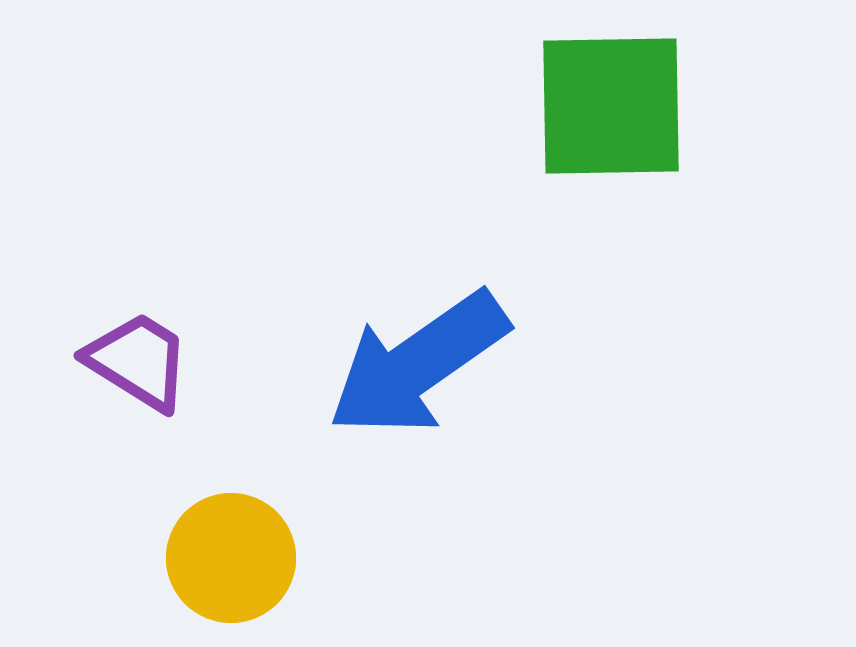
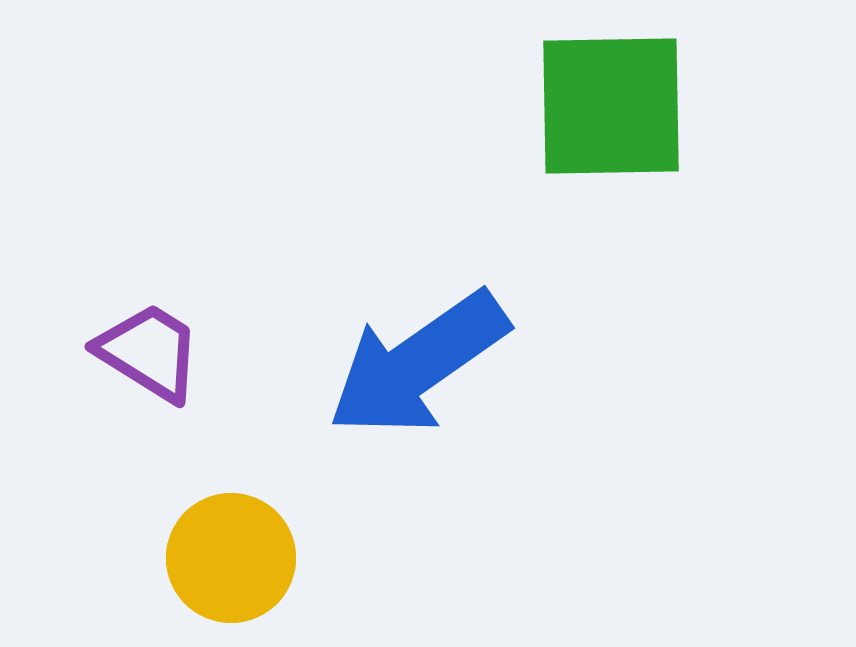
purple trapezoid: moved 11 px right, 9 px up
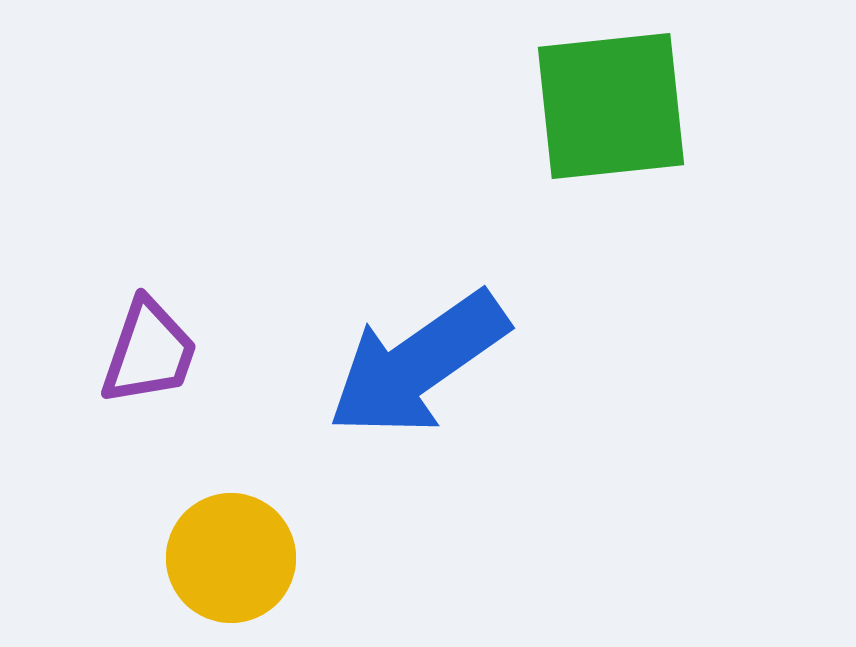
green square: rotated 5 degrees counterclockwise
purple trapezoid: rotated 77 degrees clockwise
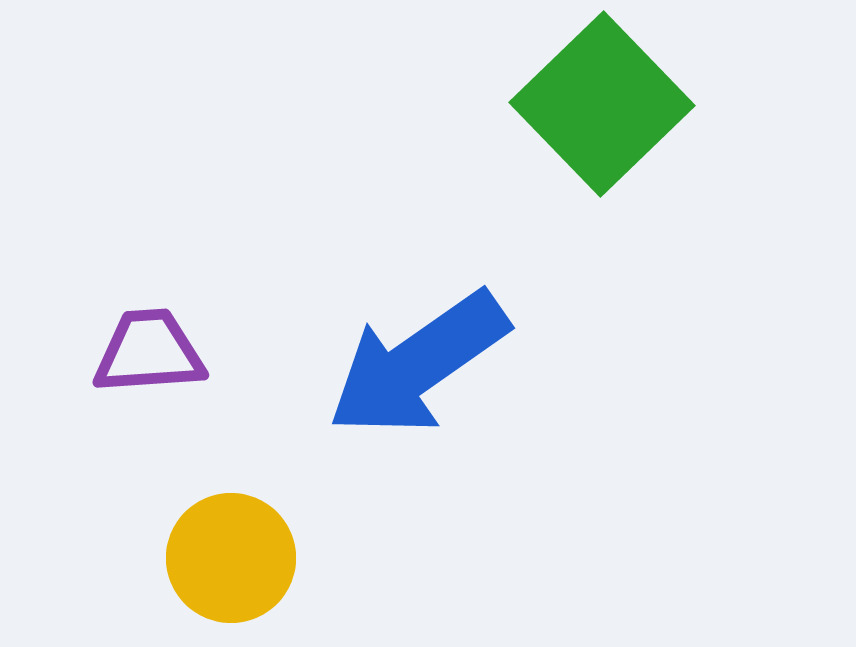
green square: moved 9 px left, 2 px up; rotated 38 degrees counterclockwise
purple trapezoid: rotated 113 degrees counterclockwise
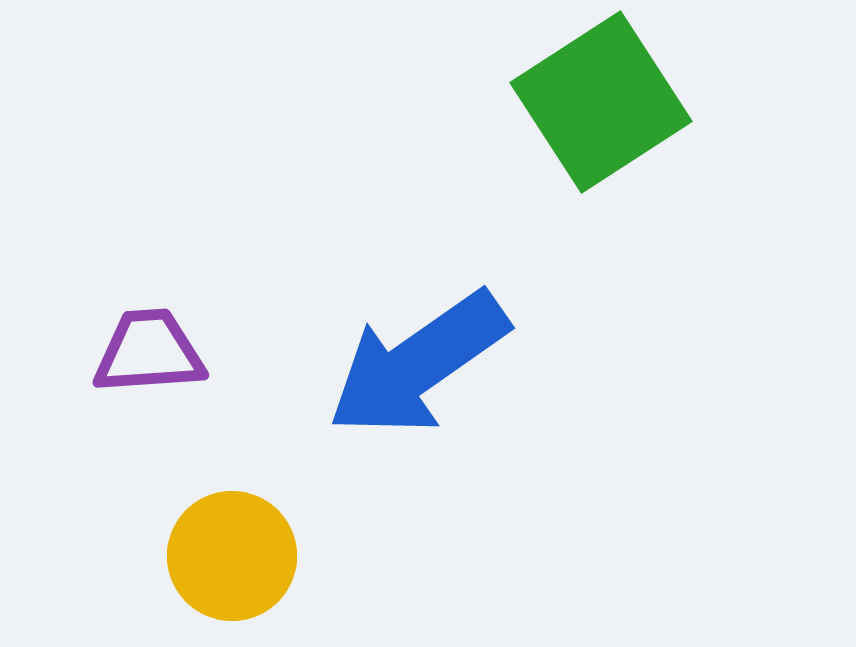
green square: moved 1 px left, 2 px up; rotated 11 degrees clockwise
yellow circle: moved 1 px right, 2 px up
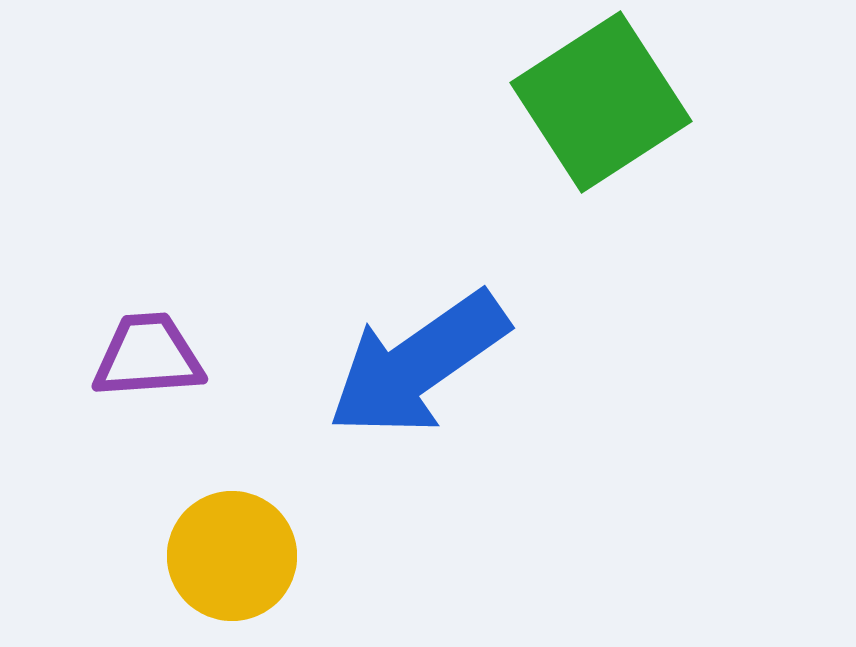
purple trapezoid: moved 1 px left, 4 px down
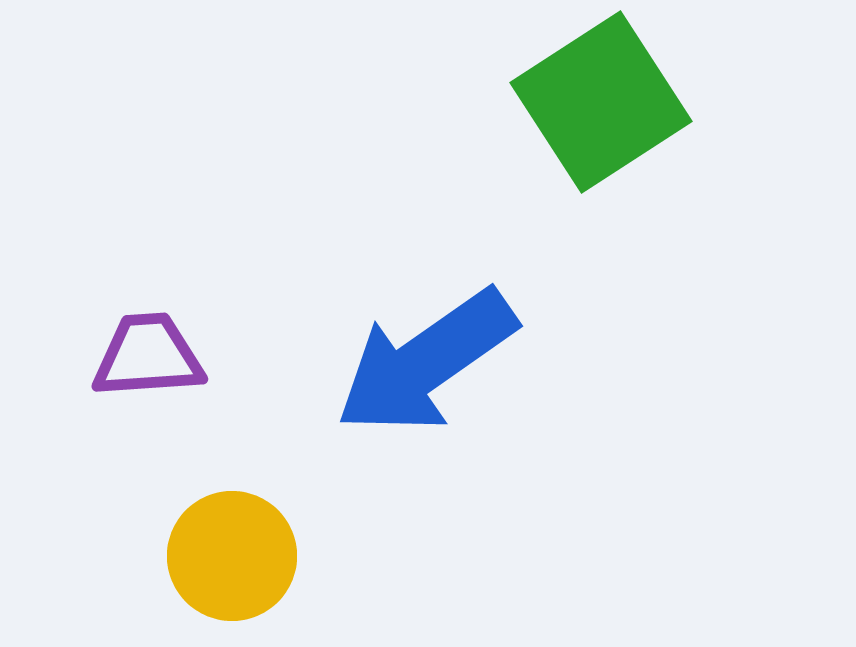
blue arrow: moved 8 px right, 2 px up
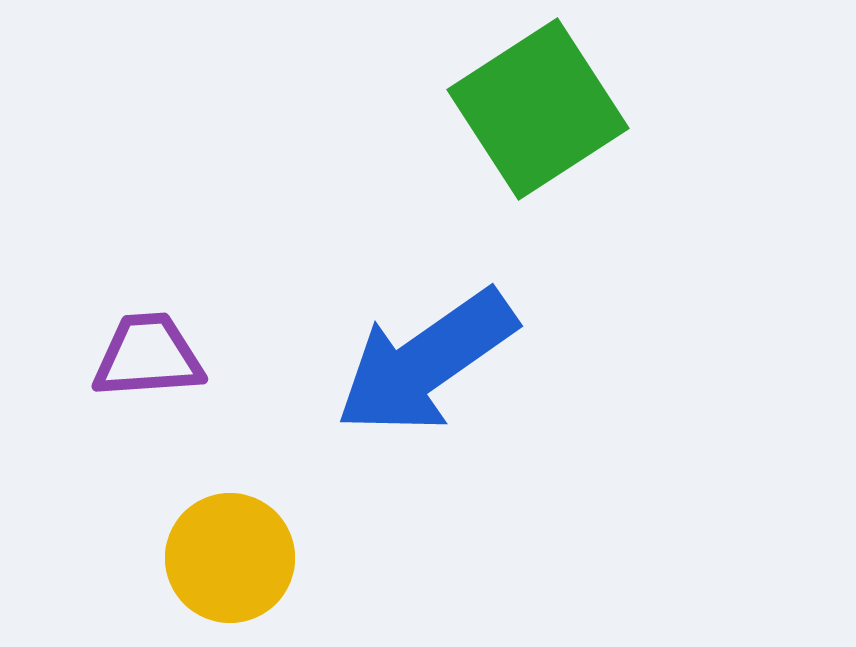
green square: moved 63 px left, 7 px down
yellow circle: moved 2 px left, 2 px down
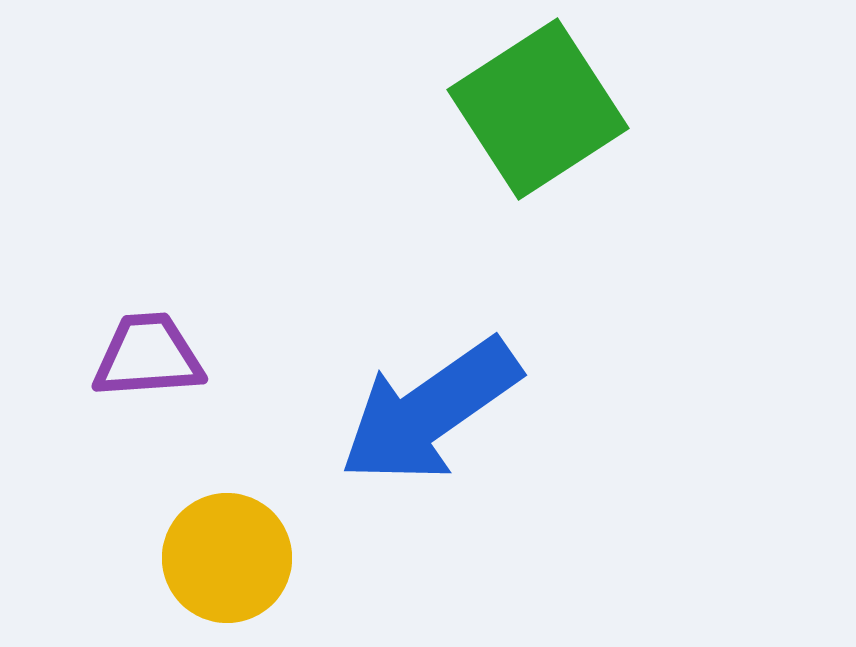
blue arrow: moved 4 px right, 49 px down
yellow circle: moved 3 px left
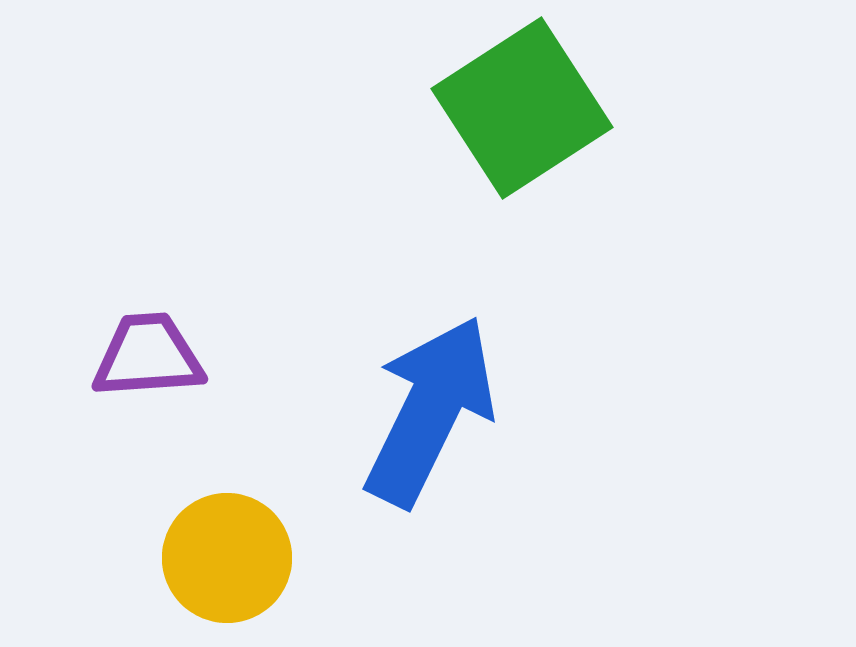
green square: moved 16 px left, 1 px up
blue arrow: rotated 151 degrees clockwise
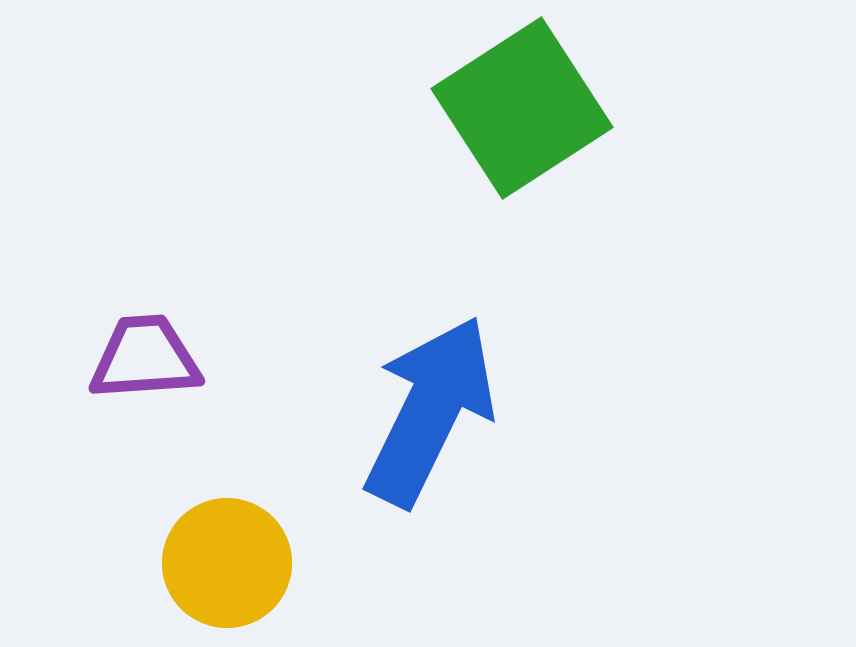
purple trapezoid: moved 3 px left, 2 px down
yellow circle: moved 5 px down
